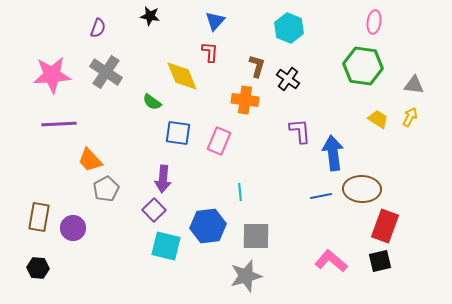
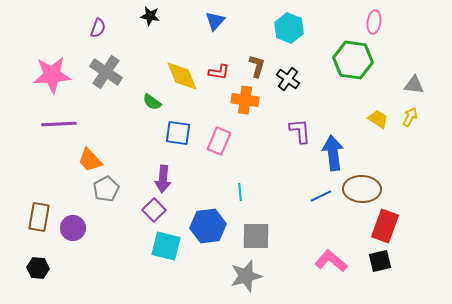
red L-shape: moved 9 px right, 20 px down; rotated 95 degrees clockwise
green hexagon: moved 10 px left, 6 px up
blue line: rotated 15 degrees counterclockwise
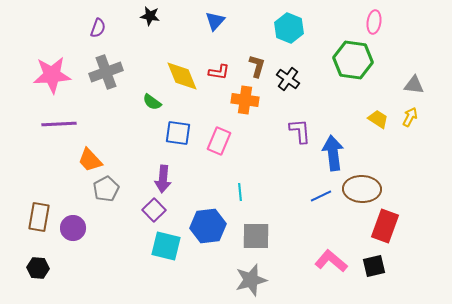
gray cross: rotated 36 degrees clockwise
black square: moved 6 px left, 5 px down
gray star: moved 5 px right, 4 px down
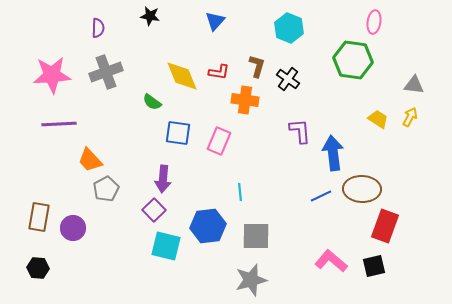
purple semicircle: rotated 18 degrees counterclockwise
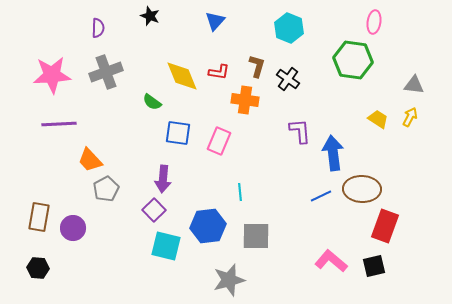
black star: rotated 12 degrees clockwise
gray star: moved 22 px left
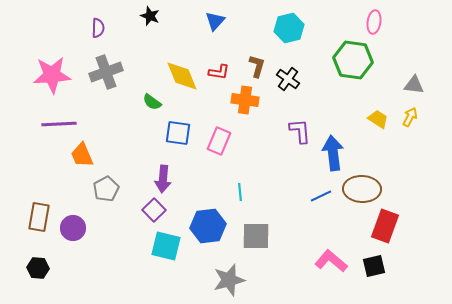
cyan hexagon: rotated 24 degrees clockwise
orange trapezoid: moved 8 px left, 5 px up; rotated 20 degrees clockwise
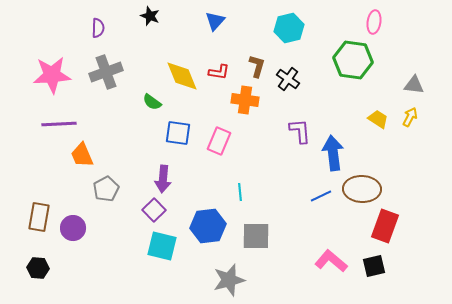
cyan square: moved 4 px left
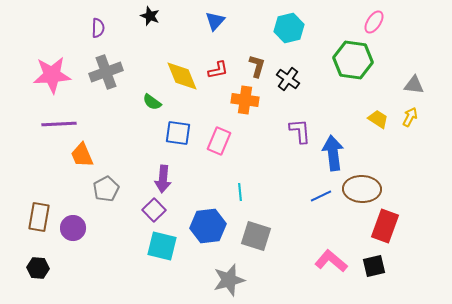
pink ellipse: rotated 25 degrees clockwise
red L-shape: moved 1 px left, 2 px up; rotated 20 degrees counterclockwise
gray square: rotated 16 degrees clockwise
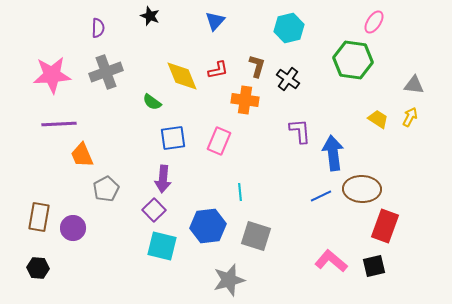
blue square: moved 5 px left, 5 px down; rotated 16 degrees counterclockwise
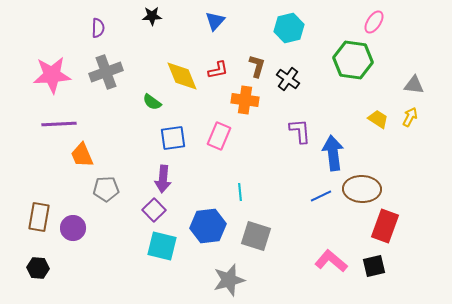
black star: moved 2 px right; rotated 24 degrees counterclockwise
pink rectangle: moved 5 px up
gray pentagon: rotated 25 degrees clockwise
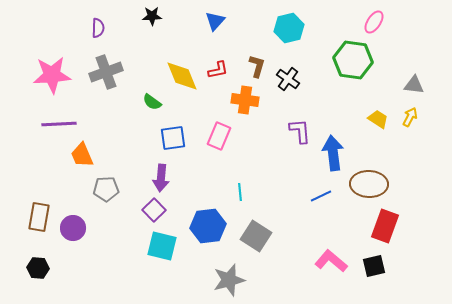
purple arrow: moved 2 px left, 1 px up
brown ellipse: moved 7 px right, 5 px up
gray square: rotated 16 degrees clockwise
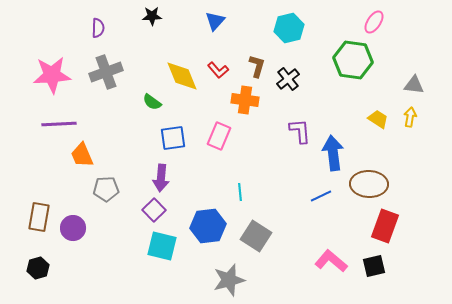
red L-shape: rotated 60 degrees clockwise
black cross: rotated 15 degrees clockwise
yellow arrow: rotated 18 degrees counterclockwise
black hexagon: rotated 20 degrees counterclockwise
